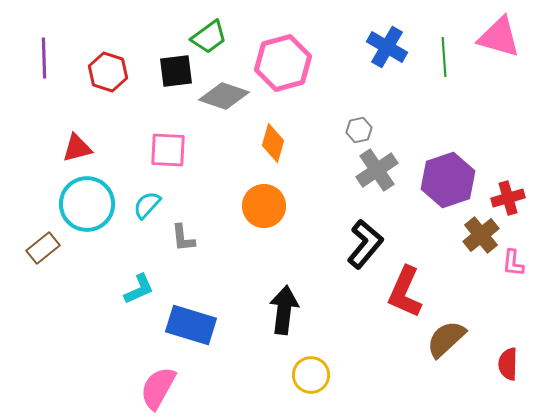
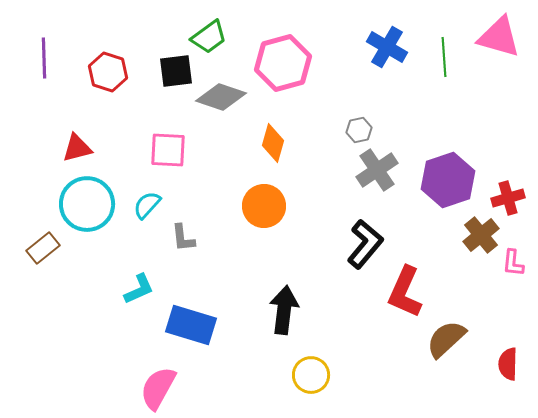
gray diamond: moved 3 px left, 1 px down
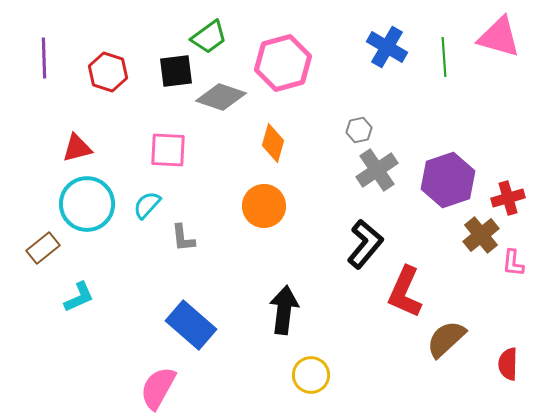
cyan L-shape: moved 60 px left, 8 px down
blue rectangle: rotated 24 degrees clockwise
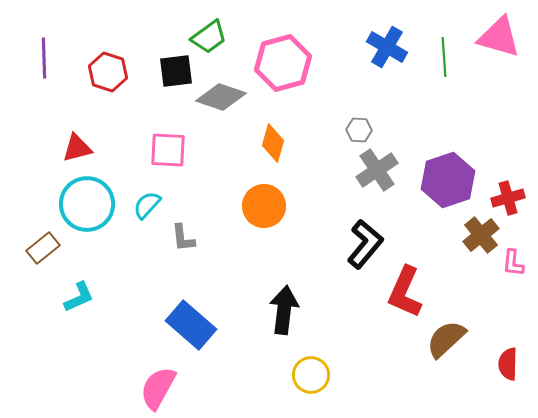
gray hexagon: rotated 15 degrees clockwise
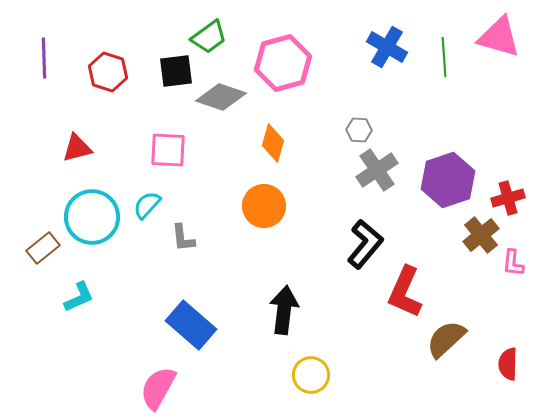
cyan circle: moved 5 px right, 13 px down
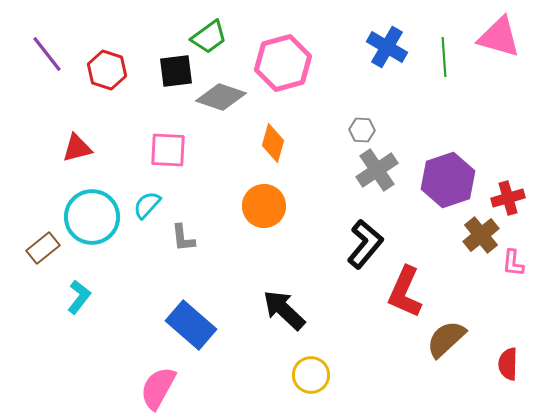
purple line: moved 3 px right, 4 px up; rotated 36 degrees counterclockwise
red hexagon: moved 1 px left, 2 px up
gray hexagon: moved 3 px right
cyan L-shape: rotated 28 degrees counterclockwise
black arrow: rotated 54 degrees counterclockwise
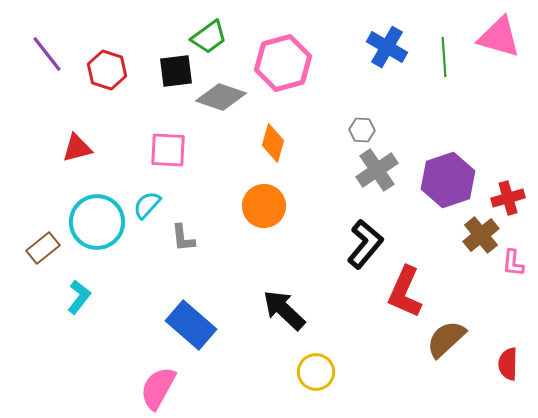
cyan circle: moved 5 px right, 5 px down
yellow circle: moved 5 px right, 3 px up
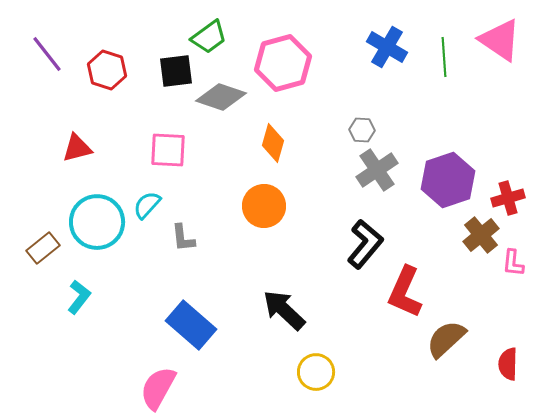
pink triangle: moved 1 px right, 3 px down; rotated 18 degrees clockwise
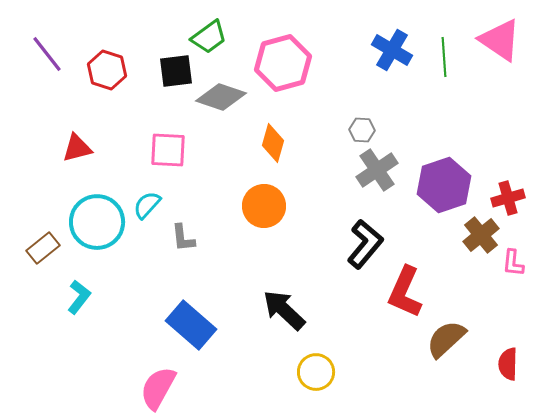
blue cross: moved 5 px right, 3 px down
purple hexagon: moved 4 px left, 5 px down
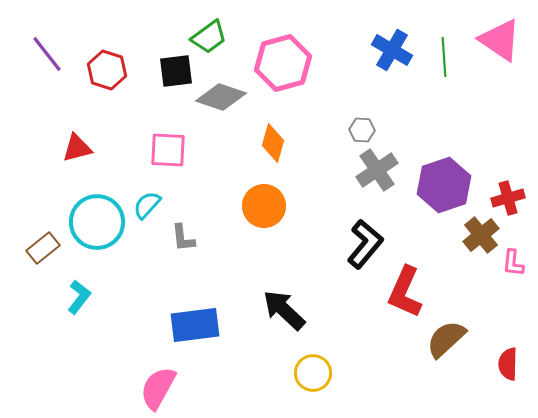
blue rectangle: moved 4 px right; rotated 48 degrees counterclockwise
yellow circle: moved 3 px left, 1 px down
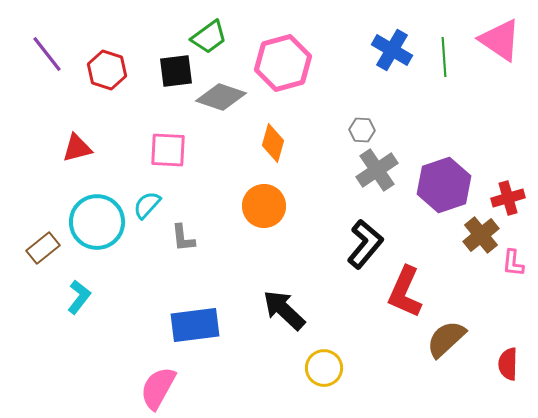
yellow circle: moved 11 px right, 5 px up
